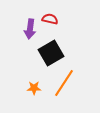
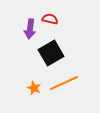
orange line: rotated 32 degrees clockwise
orange star: rotated 24 degrees clockwise
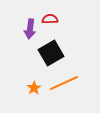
red semicircle: rotated 14 degrees counterclockwise
orange star: rotated 16 degrees clockwise
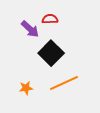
purple arrow: rotated 54 degrees counterclockwise
black square: rotated 15 degrees counterclockwise
orange star: moved 8 px left; rotated 24 degrees clockwise
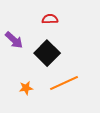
purple arrow: moved 16 px left, 11 px down
black square: moved 4 px left
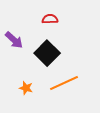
orange star: rotated 24 degrees clockwise
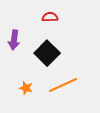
red semicircle: moved 2 px up
purple arrow: rotated 54 degrees clockwise
orange line: moved 1 px left, 2 px down
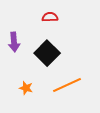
purple arrow: moved 2 px down; rotated 12 degrees counterclockwise
orange line: moved 4 px right
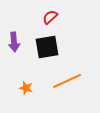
red semicircle: rotated 42 degrees counterclockwise
black square: moved 6 px up; rotated 35 degrees clockwise
orange line: moved 4 px up
